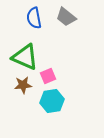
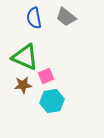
pink square: moved 2 px left
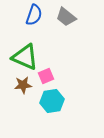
blue semicircle: moved 3 px up; rotated 150 degrees counterclockwise
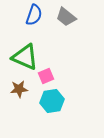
brown star: moved 4 px left, 4 px down
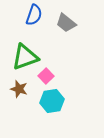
gray trapezoid: moved 6 px down
green triangle: rotated 44 degrees counterclockwise
pink square: rotated 21 degrees counterclockwise
brown star: rotated 24 degrees clockwise
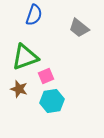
gray trapezoid: moved 13 px right, 5 px down
pink square: rotated 21 degrees clockwise
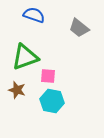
blue semicircle: rotated 90 degrees counterclockwise
pink square: moved 2 px right; rotated 28 degrees clockwise
brown star: moved 2 px left, 1 px down
cyan hexagon: rotated 20 degrees clockwise
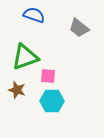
cyan hexagon: rotated 10 degrees counterclockwise
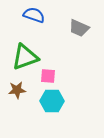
gray trapezoid: rotated 15 degrees counterclockwise
brown star: rotated 24 degrees counterclockwise
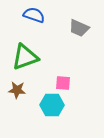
pink square: moved 15 px right, 7 px down
brown star: rotated 12 degrees clockwise
cyan hexagon: moved 4 px down
